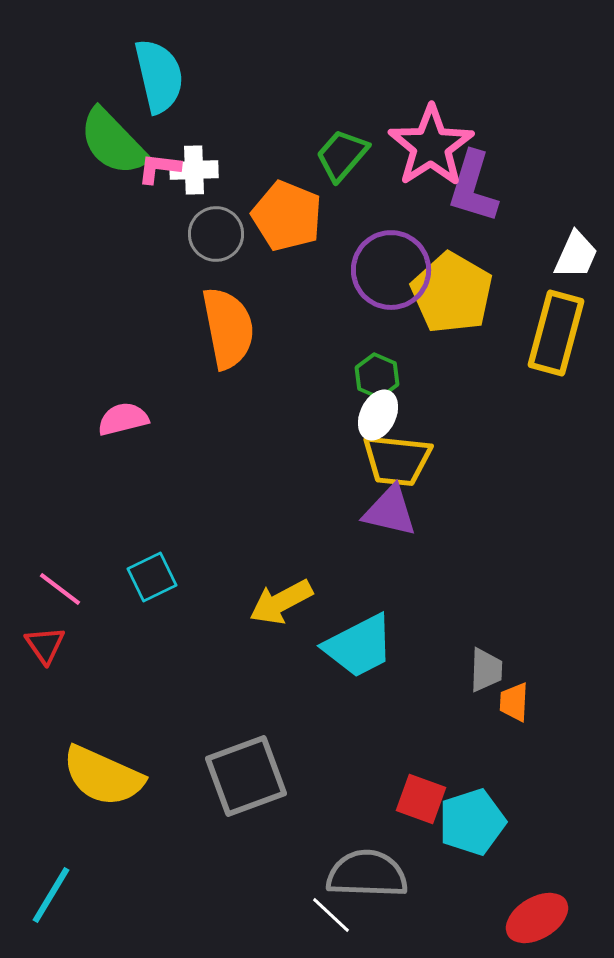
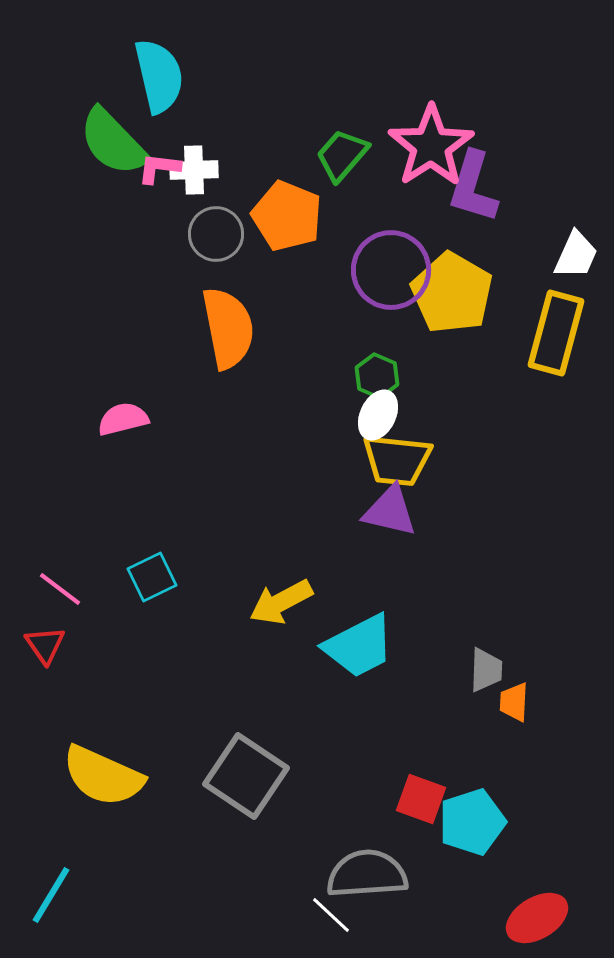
gray square: rotated 36 degrees counterclockwise
gray semicircle: rotated 6 degrees counterclockwise
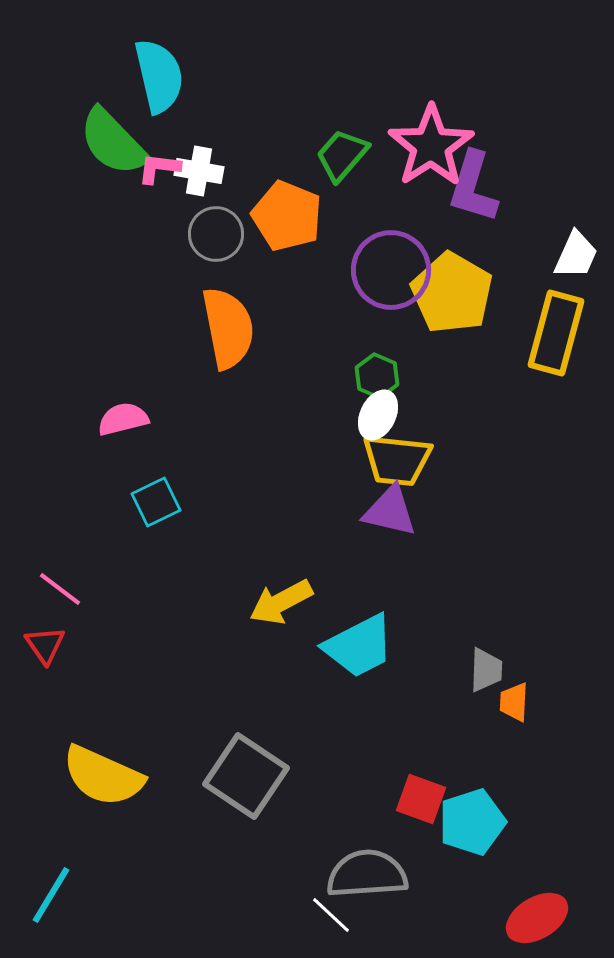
white cross: moved 5 px right, 1 px down; rotated 12 degrees clockwise
cyan square: moved 4 px right, 75 px up
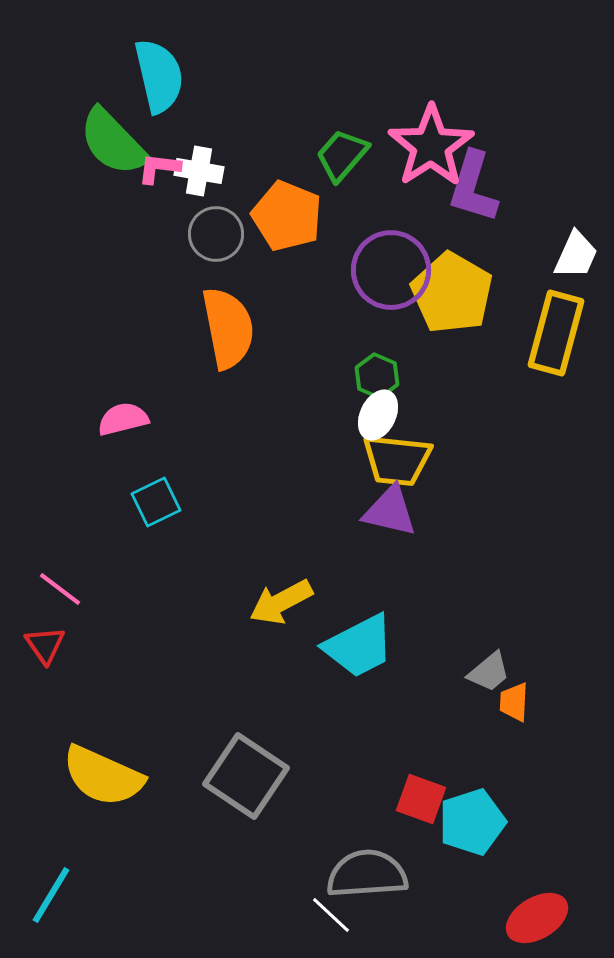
gray trapezoid: moved 3 px right, 2 px down; rotated 48 degrees clockwise
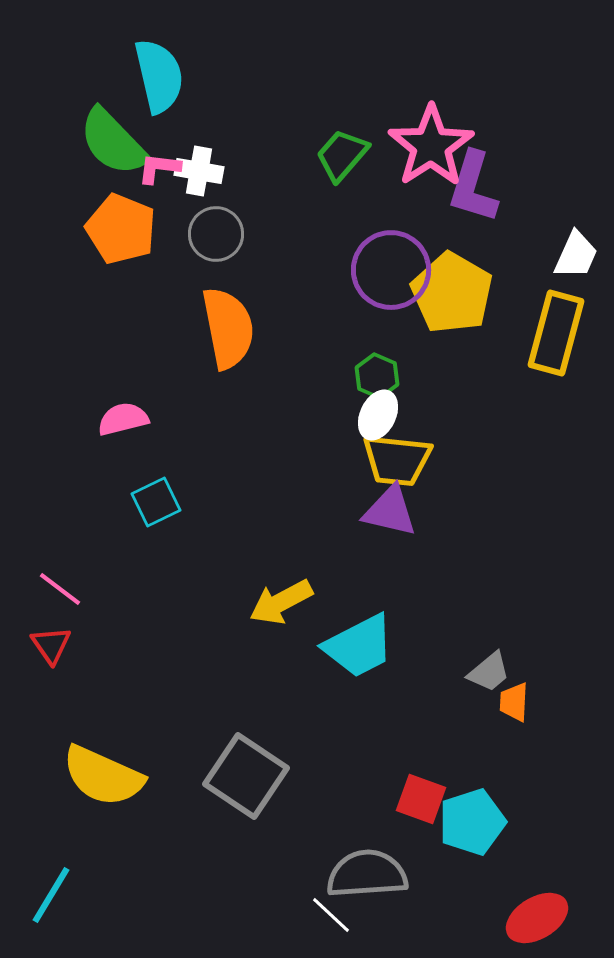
orange pentagon: moved 166 px left, 13 px down
red triangle: moved 6 px right
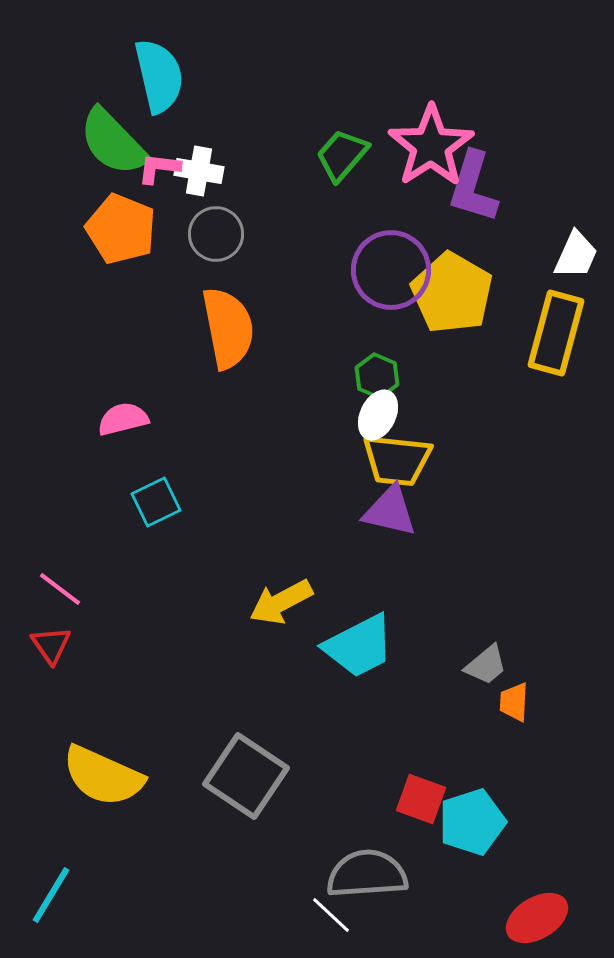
gray trapezoid: moved 3 px left, 7 px up
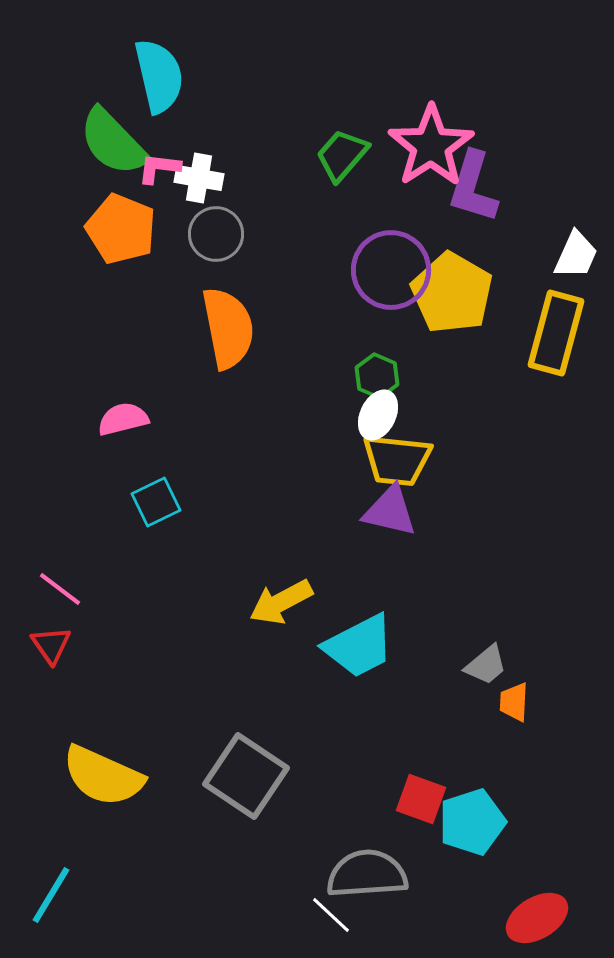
white cross: moved 7 px down
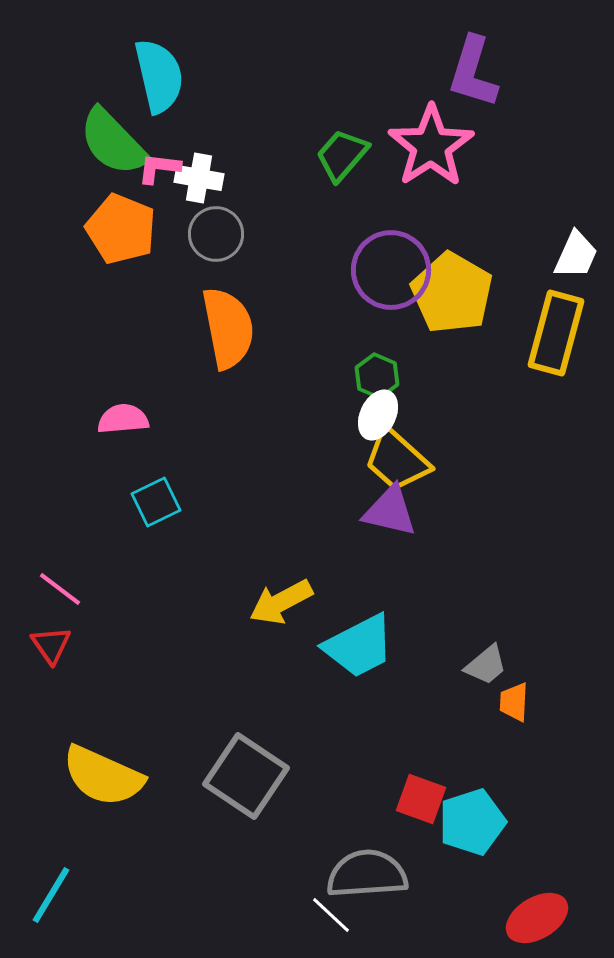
purple L-shape: moved 115 px up
pink semicircle: rotated 9 degrees clockwise
yellow trapezoid: rotated 36 degrees clockwise
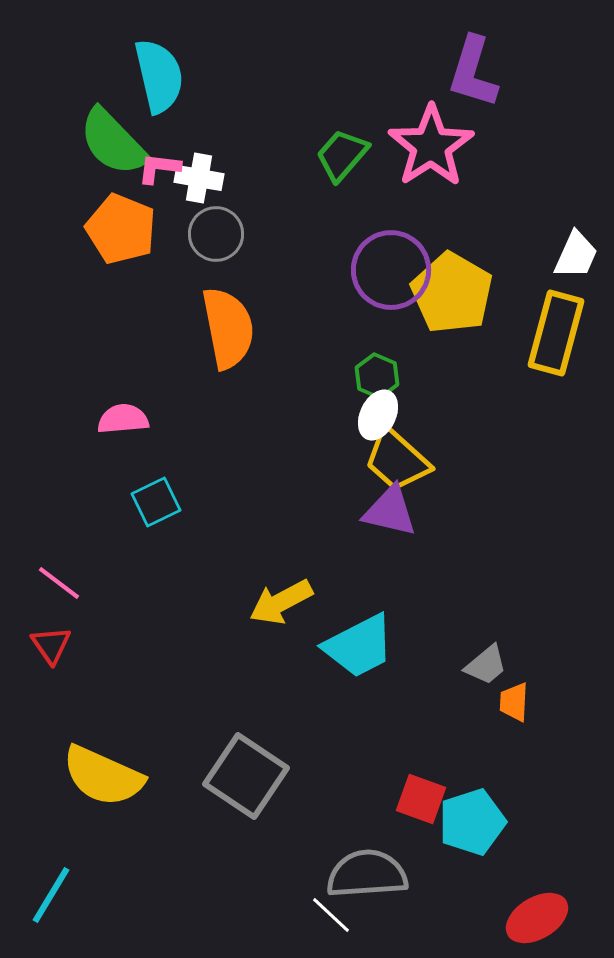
pink line: moved 1 px left, 6 px up
